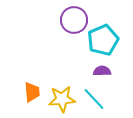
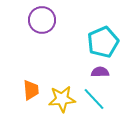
purple circle: moved 32 px left
cyan pentagon: moved 2 px down
purple semicircle: moved 2 px left, 1 px down
orange trapezoid: moved 1 px left, 2 px up
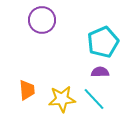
orange trapezoid: moved 4 px left
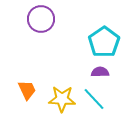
purple circle: moved 1 px left, 1 px up
cyan pentagon: moved 1 px right; rotated 12 degrees counterclockwise
orange trapezoid: rotated 20 degrees counterclockwise
yellow star: rotated 8 degrees clockwise
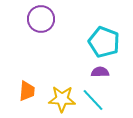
cyan pentagon: rotated 16 degrees counterclockwise
orange trapezoid: moved 1 px down; rotated 30 degrees clockwise
cyan line: moved 1 px left, 1 px down
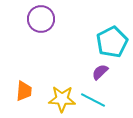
cyan pentagon: moved 8 px right; rotated 24 degrees clockwise
purple semicircle: rotated 42 degrees counterclockwise
orange trapezoid: moved 3 px left
cyan line: rotated 20 degrees counterclockwise
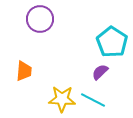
purple circle: moved 1 px left
cyan pentagon: rotated 12 degrees counterclockwise
orange trapezoid: moved 20 px up
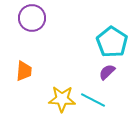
purple circle: moved 8 px left, 1 px up
purple semicircle: moved 7 px right
